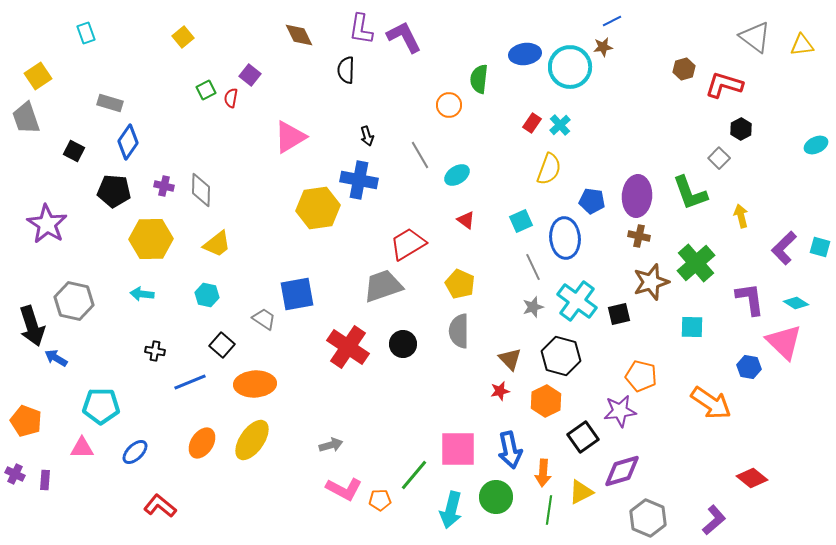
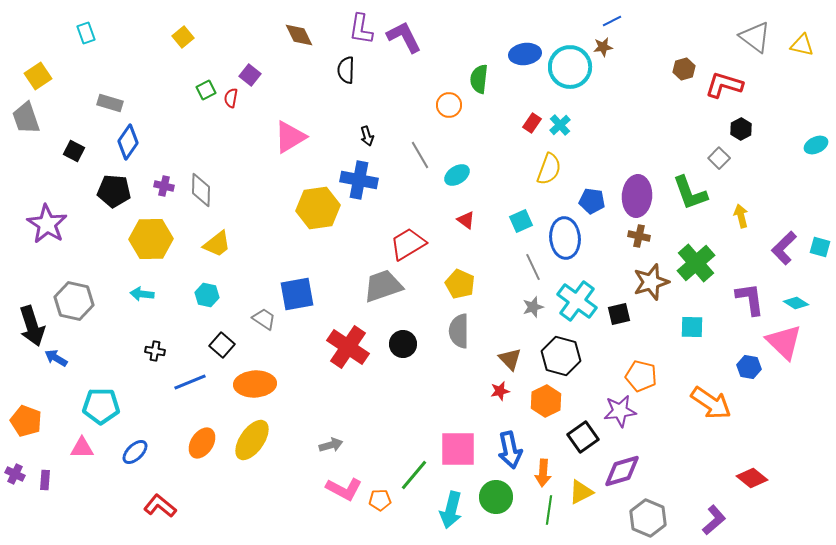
yellow triangle at (802, 45): rotated 20 degrees clockwise
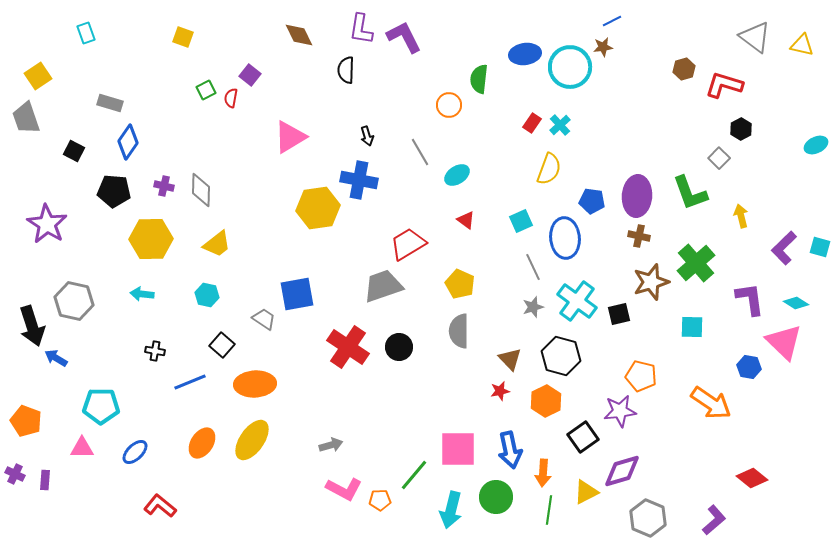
yellow square at (183, 37): rotated 30 degrees counterclockwise
gray line at (420, 155): moved 3 px up
black circle at (403, 344): moved 4 px left, 3 px down
yellow triangle at (581, 492): moved 5 px right
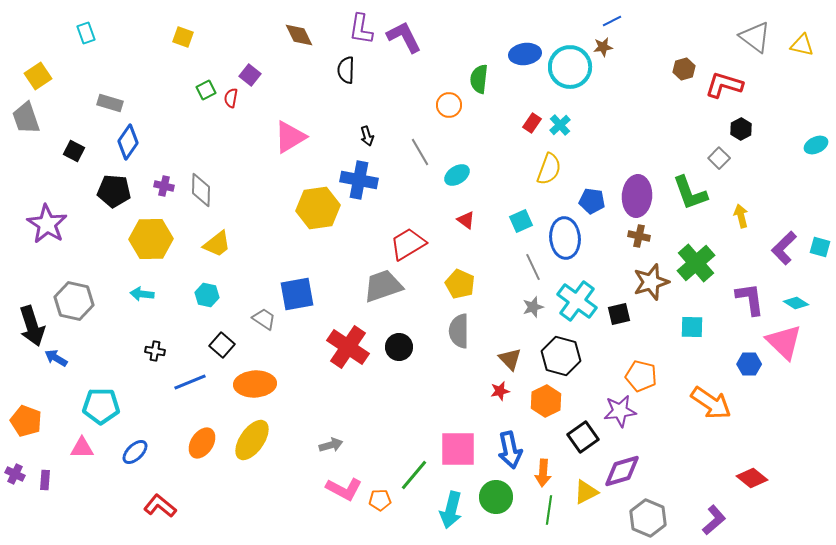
blue hexagon at (749, 367): moved 3 px up; rotated 10 degrees counterclockwise
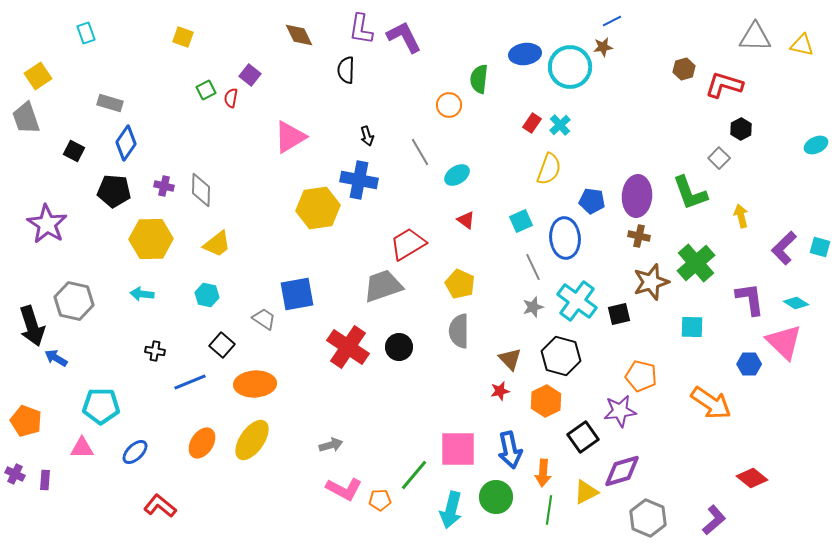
gray triangle at (755, 37): rotated 36 degrees counterclockwise
blue diamond at (128, 142): moved 2 px left, 1 px down
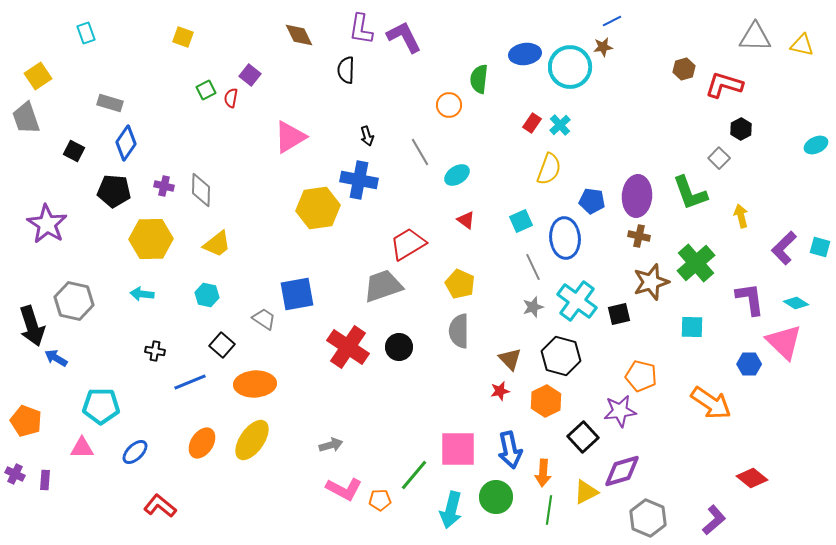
black square at (583, 437): rotated 8 degrees counterclockwise
